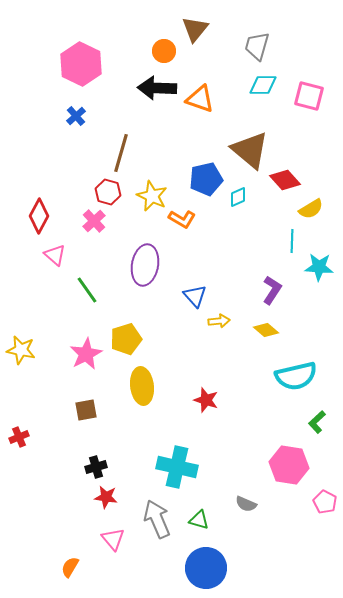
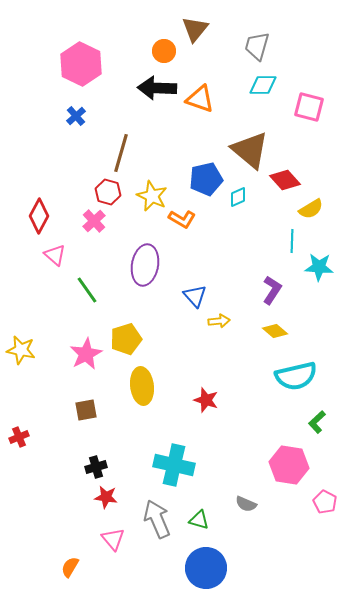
pink square at (309, 96): moved 11 px down
yellow diamond at (266, 330): moved 9 px right, 1 px down
cyan cross at (177, 467): moved 3 px left, 2 px up
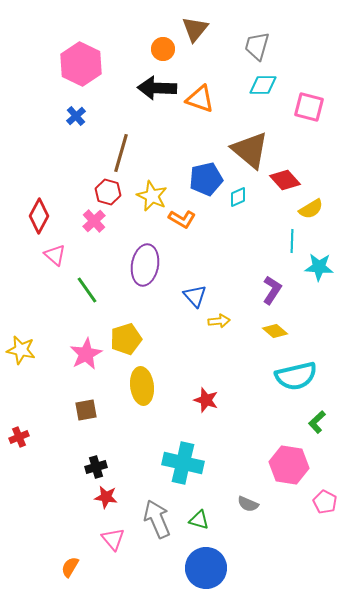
orange circle at (164, 51): moved 1 px left, 2 px up
cyan cross at (174, 465): moved 9 px right, 2 px up
gray semicircle at (246, 504): moved 2 px right
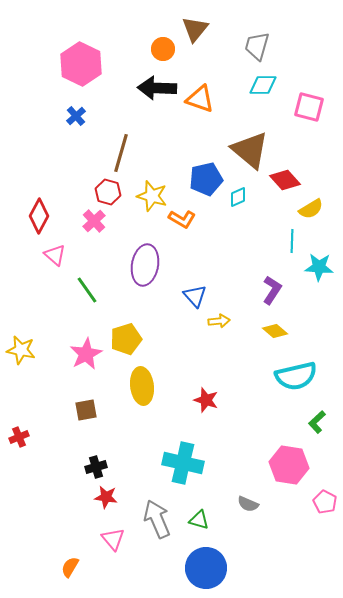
yellow star at (152, 196): rotated 8 degrees counterclockwise
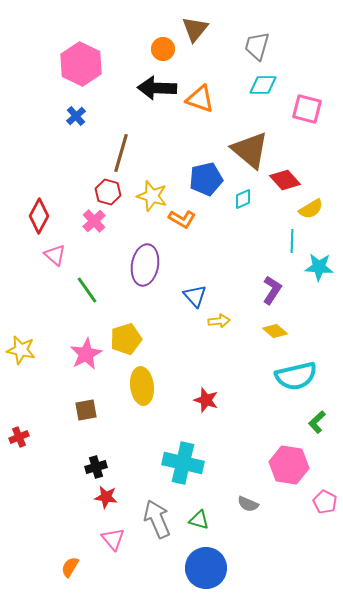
pink square at (309, 107): moved 2 px left, 2 px down
cyan diamond at (238, 197): moved 5 px right, 2 px down
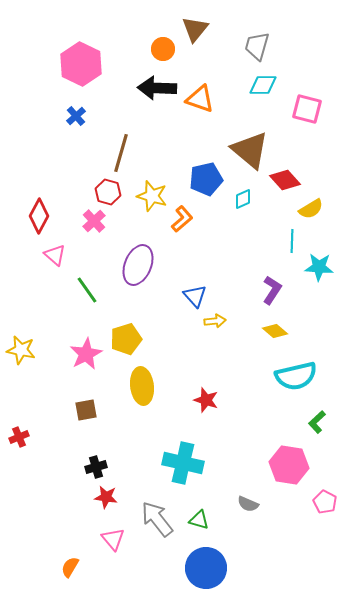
orange L-shape at (182, 219): rotated 72 degrees counterclockwise
purple ellipse at (145, 265): moved 7 px left; rotated 12 degrees clockwise
yellow arrow at (219, 321): moved 4 px left
gray arrow at (157, 519): rotated 15 degrees counterclockwise
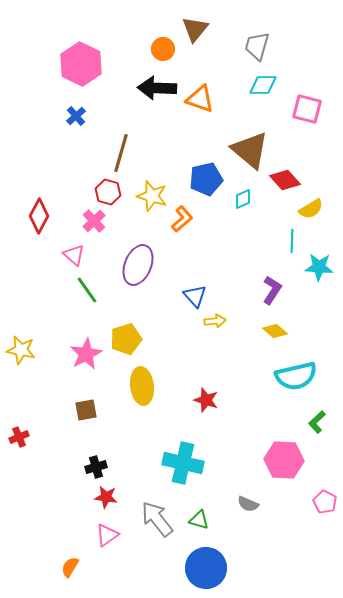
pink triangle at (55, 255): moved 19 px right
pink hexagon at (289, 465): moved 5 px left, 5 px up; rotated 6 degrees counterclockwise
pink triangle at (113, 539): moved 6 px left, 4 px up; rotated 35 degrees clockwise
